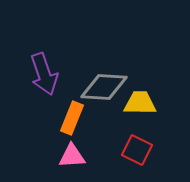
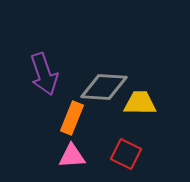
red square: moved 11 px left, 4 px down
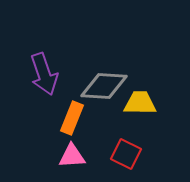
gray diamond: moved 1 px up
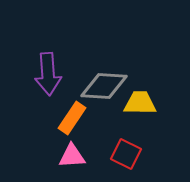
purple arrow: moved 4 px right; rotated 15 degrees clockwise
orange rectangle: rotated 12 degrees clockwise
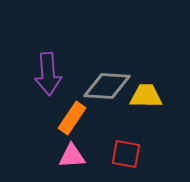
gray diamond: moved 3 px right
yellow trapezoid: moved 6 px right, 7 px up
red square: rotated 16 degrees counterclockwise
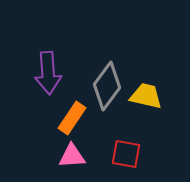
purple arrow: moved 1 px up
gray diamond: rotated 57 degrees counterclockwise
yellow trapezoid: rotated 12 degrees clockwise
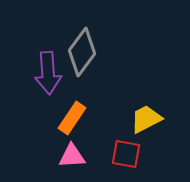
gray diamond: moved 25 px left, 34 px up
yellow trapezoid: moved 23 px down; rotated 40 degrees counterclockwise
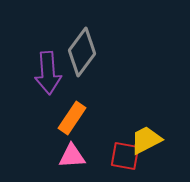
yellow trapezoid: moved 21 px down
red square: moved 1 px left, 2 px down
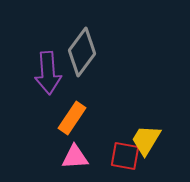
yellow trapezoid: rotated 32 degrees counterclockwise
pink triangle: moved 3 px right, 1 px down
